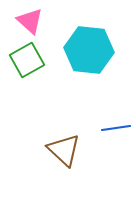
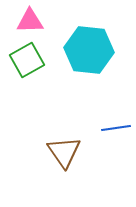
pink triangle: rotated 44 degrees counterclockwise
brown triangle: moved 2 px down; rotated 12 degrees clockwise
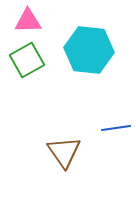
pink triangle: moved 2 px left
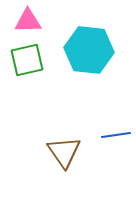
green square: rotated 16 degrees clockwise
blue line: moved 7 px down
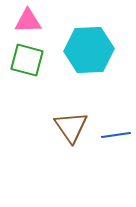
cyan hexagon: rotated 9 degrees counterclockwise
green square: rotated 28 degrees clockwise
brown triangle: moved 7 px right, 25 px up
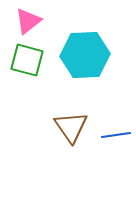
pink triangle: rotated 36 degrees counterclockwise
cyan hexagon: moved 4 px left, 5 px down
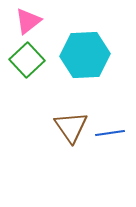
green square: rotated 32 degrees clockwise
blue line: moved 6 px left, 2 px up
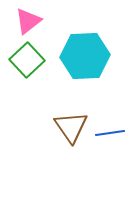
cyan hexagon: moved 1 px down
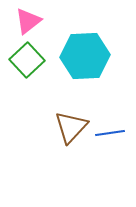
brown triangle: rotated 18 degrees clockwise
